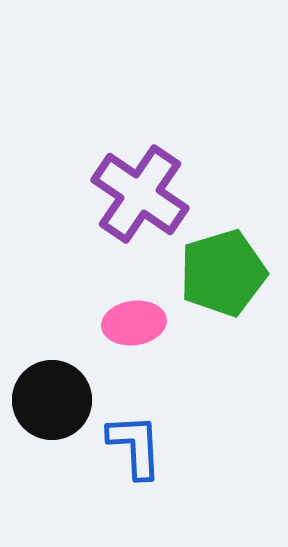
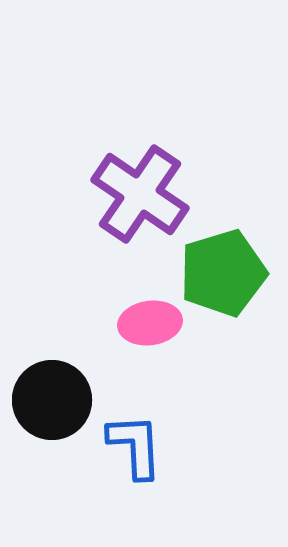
pink ellipse: moved 16 px right
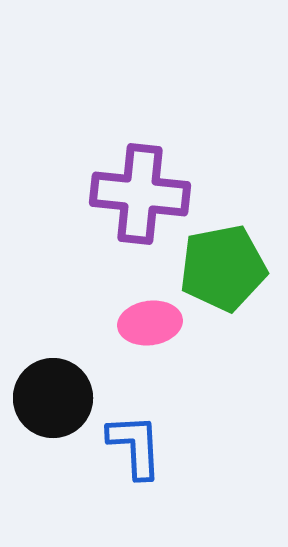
purple cross: rotated 28 degrees counterclockwise
green pentagon: moved 5 px up; rotated 6 degrees clockwise
black circle: moved 1 px right, 2 px up
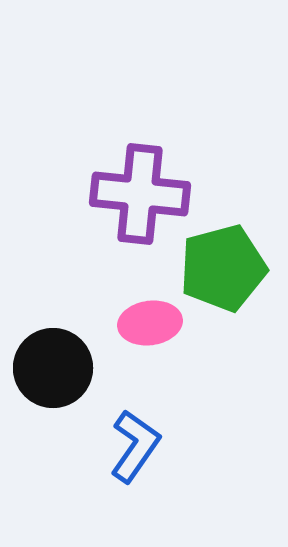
green pentagon: rotated 4 degrees counterclockwise
black circle: moved 30 px up
blue L-shape: rotated 38 degrees clockwise
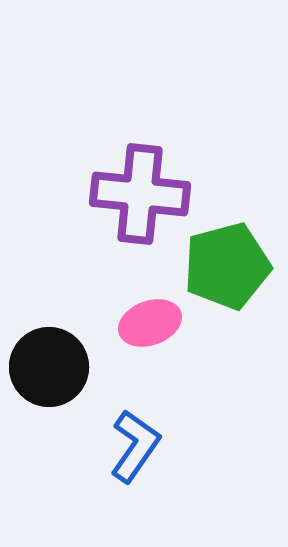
green pentagon: moved 4 px right, 2 px up
pink ellipse: rotated 12 degrees counterclockwise
black circle: moved 4 px left, 1 px up
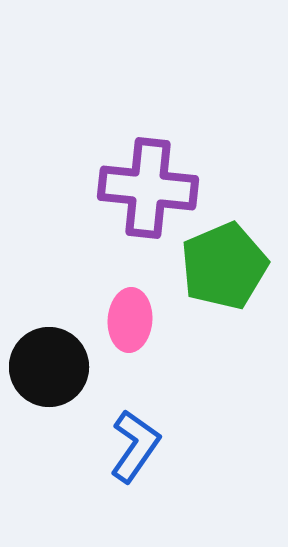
purple cross: moved 8 px right, 6 px up
green pentagon: moved 3 px left; rotated 8 degrees counterclockwise
pink ellipse: moved 20 px left, 3 px up; rotated 66 degrees counterclockwise
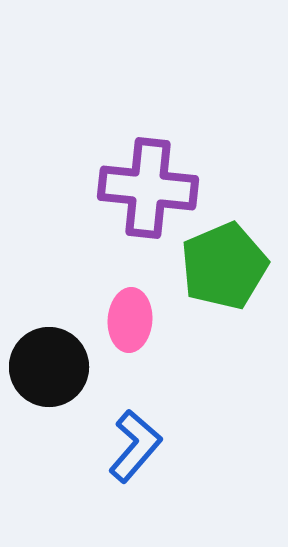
blue L-shape: rotated 6 degrees clockwise
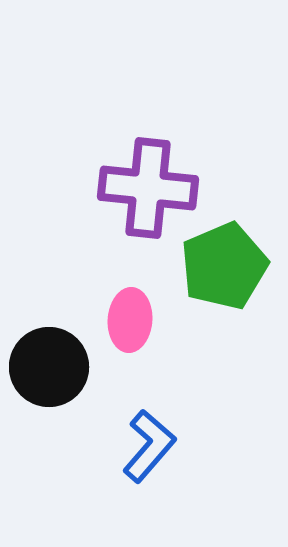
blue L-shape: moved 14 px right
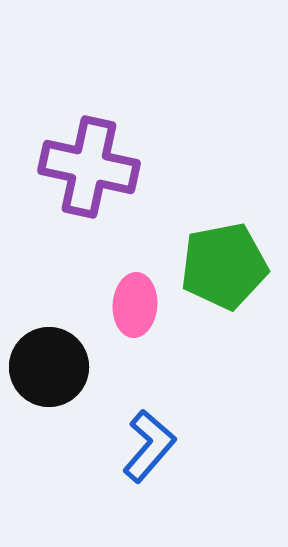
purple cross: moved 59 px left, 21 px up; rotated 6 degrees clockwise
green pentagon: rotated 12 degrees clockwise
pink ellipse: moved 5 px right, 15 px up
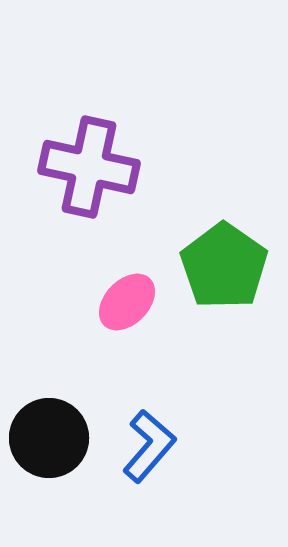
green pentagon: rotated 26 degrees counterclockwise
pink ellipse: moved 8 px left, 3 px up; rotated 40 degrees clockwise
black circle: moved 71 px down
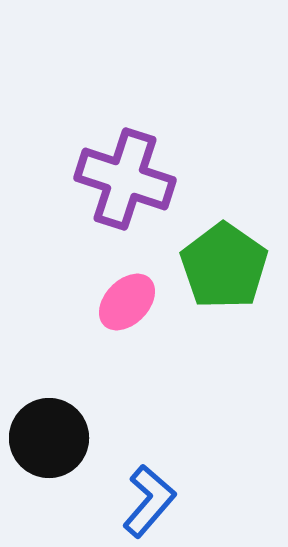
purple cross: moved 36 px right, 12 px down; rotated 6 degrees clockwise
blue L-shape: moved 55 px down
